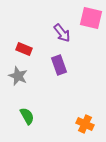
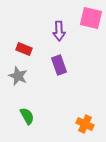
purple arrow: moved 3 px left, 2 px up; rotated 36 degrees clockwise
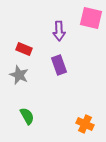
gray star: moved 1 px right, 1 px up
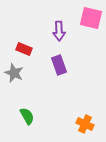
gray star: moved 5 px left, 2 px up
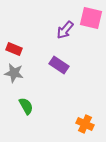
purple arrow: moved 6 px right, 1 px up; rotated 42 degrees clockwise
red rectangle: moved 10 px left
purple rectangle: rotated 36 degrees counterclockwise
gray star: rotated 12 degrees counterclockwise
green semicircle: moved 1 px left, 10 px up
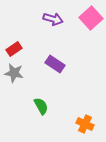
pink square: rotated 35 degrees clockwise
purple arrow: moved 12 px left, 11 px up; rotated 114 degrees counterclockwise
red rectangle: rotated 56 degrees counterclockwise
purple rectangle: moved 4 px left, 1 px up
green semicircle: moved 15 px right
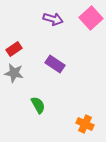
green semicircle: moved 3 px left, 1 px up
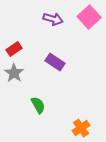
pink square: moved 2 px left, 1 px up
purple rectangle: moved 2 px up
gray star: rotated 24 degrees clockwise
orange cross: moved 4 px left, 4 px down; rotated 30 degrees clockwise
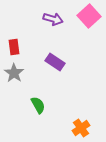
pink square: moved 1 px up
red rectangle: moved 2 px up; rotated 63 degrees counterclockwise
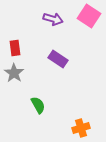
pink square: rotated 15 degrees counterclockwise
red rectangle: moved 1 px right, 1 px down
purple rectangle: moved 3 px right, 3 px up
orange cross: rotated 18 degrees clockwise
